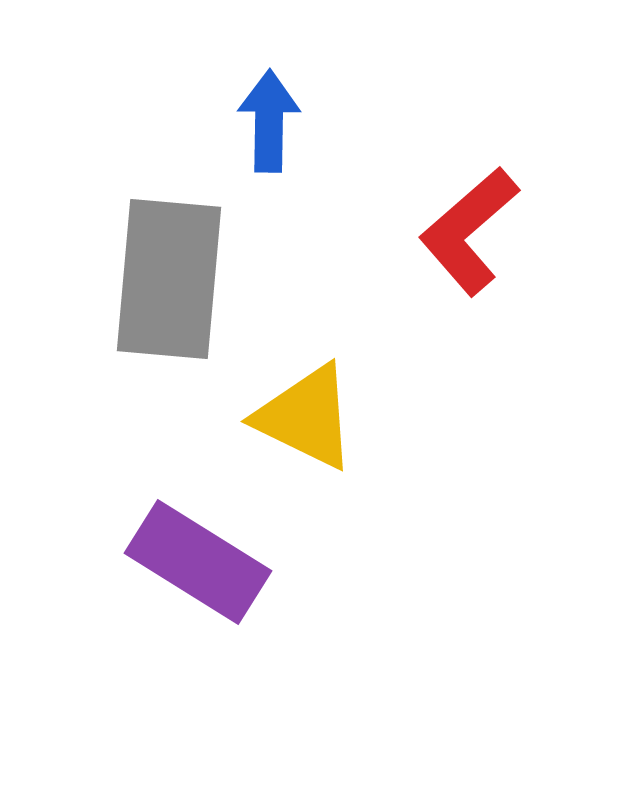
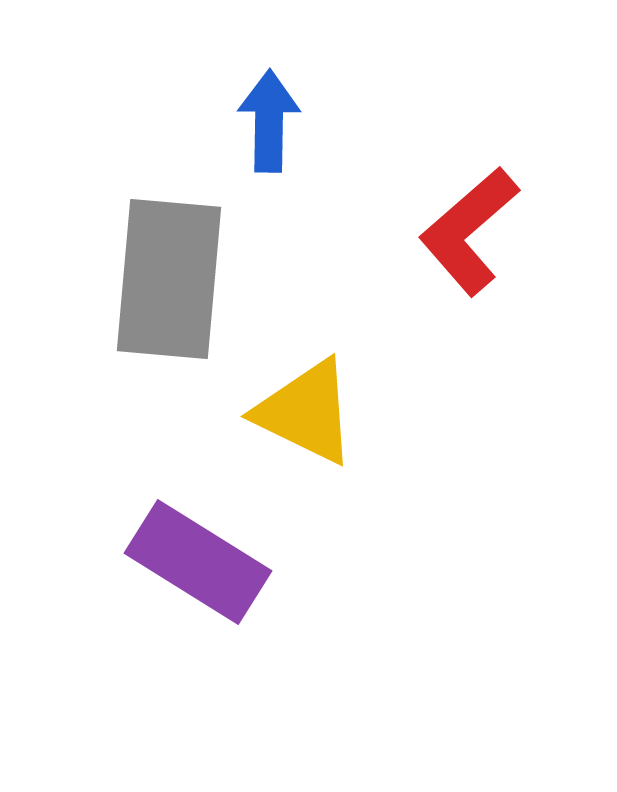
yellow triangle: moved 5 px up
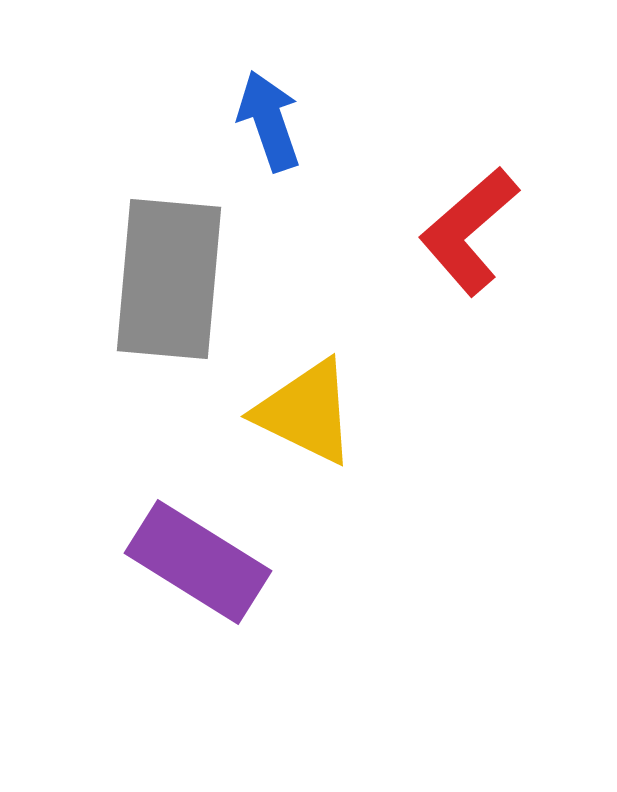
blue arrow: rotated 20 degrees counterclockwise
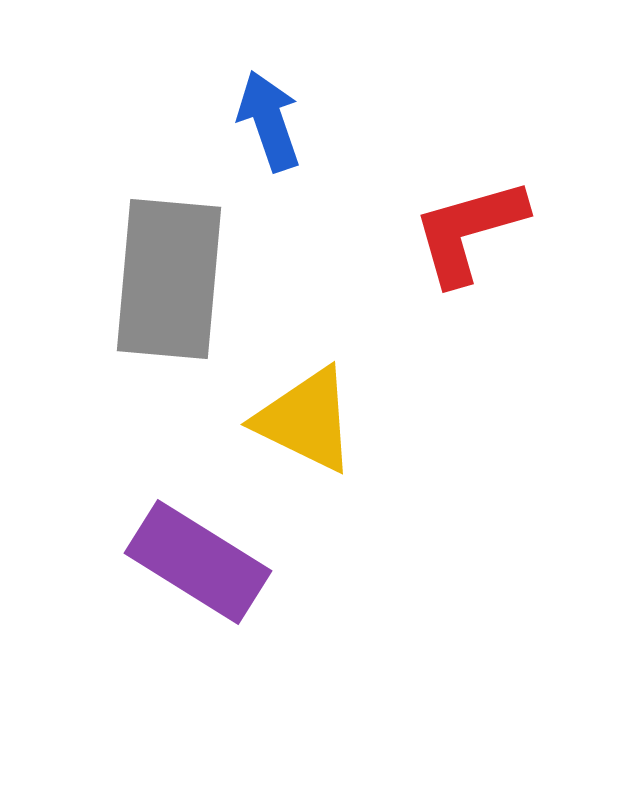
red L-shape: rotated 25 degrees clockwise
yellow triangle: moved 8 px down
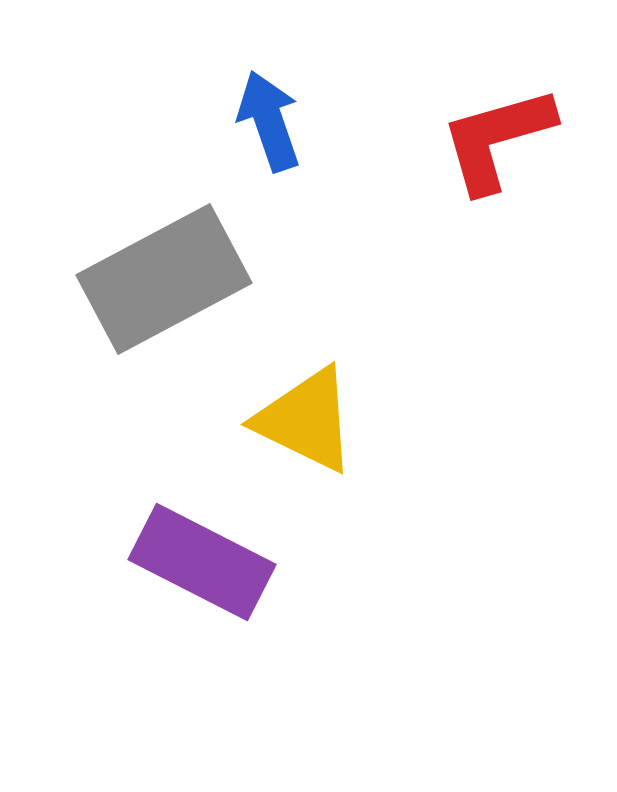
red L-shape: moved 28 px right, 92 px up
gray rectangle: moved 5 px left; rotated 57 degrees clockwise
purple rectangle: moved 4 px right; rotated 5 degrees counterclockwise
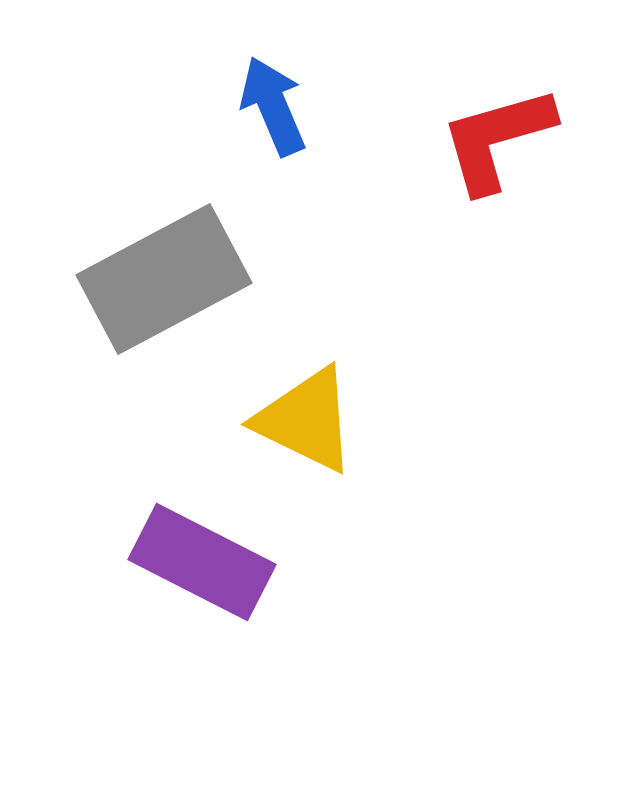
blue arrow: moved 4 px right, 15 px up; rotated 4 degrees counterclockwise
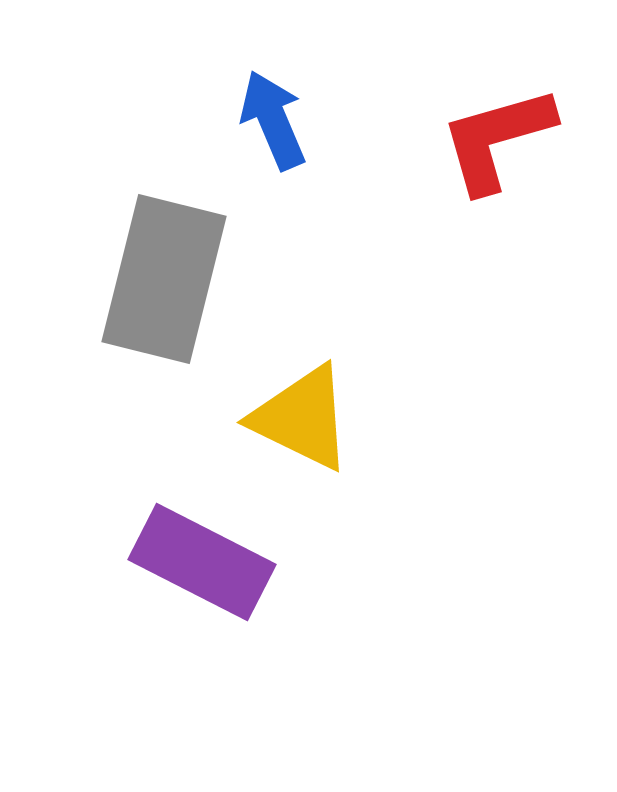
blue arrow: moved 14 px down
gray rectangle: rotated 48 degrees counterclockwise
yellow triangle: moved 4 px left, 2 px up
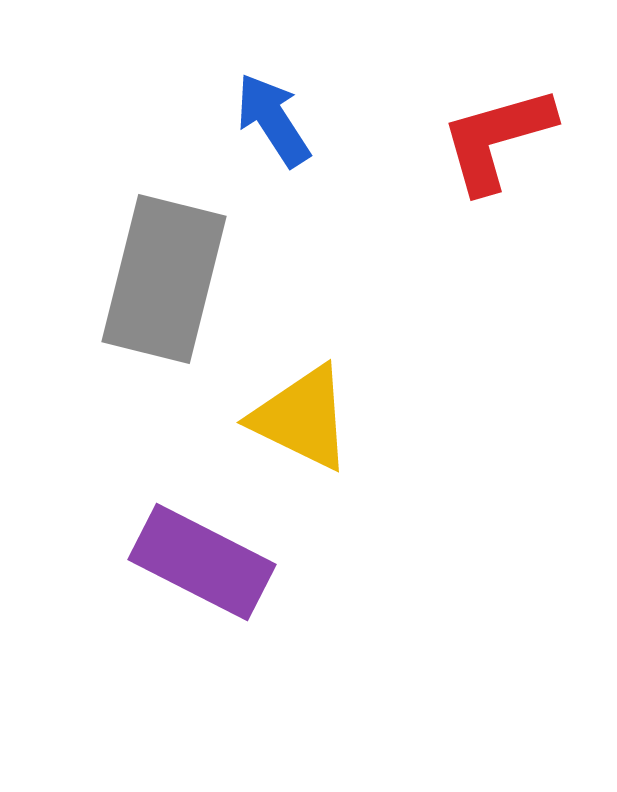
blue arrow: rotated 10 degrees counterclockwise
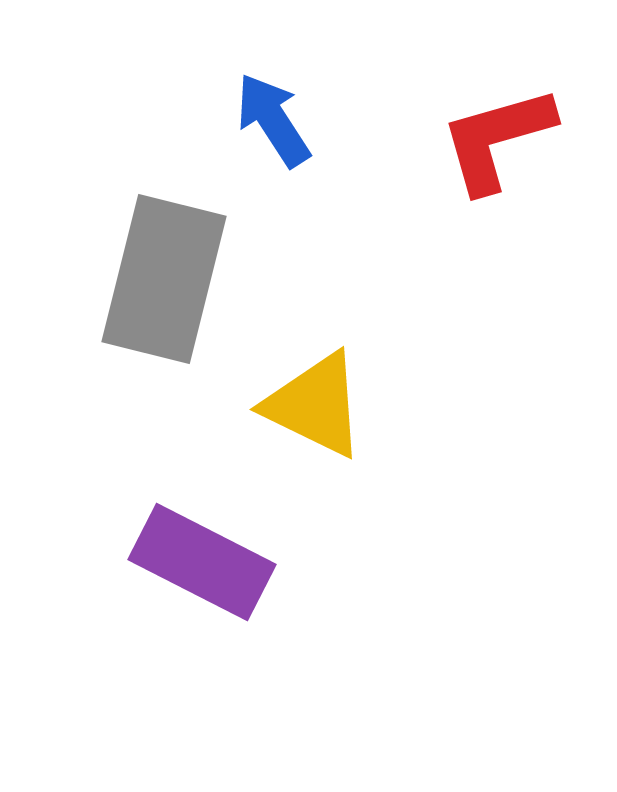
yellow triangle: moved 13 px right, 13 px up
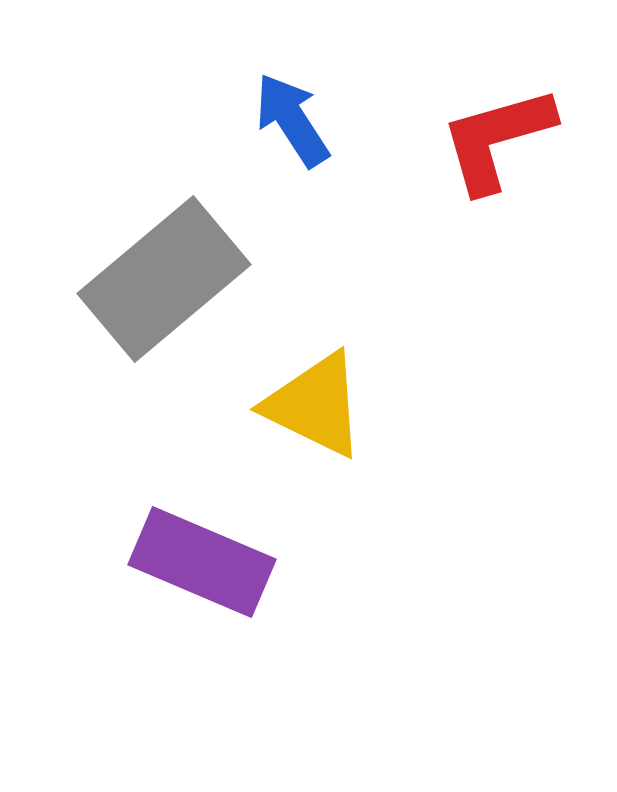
blue arrow: moved 19 px right
gray rectangle: rotated 36 degrees clockwise
purple rectangle: rotated 4 degrees counterclockwise
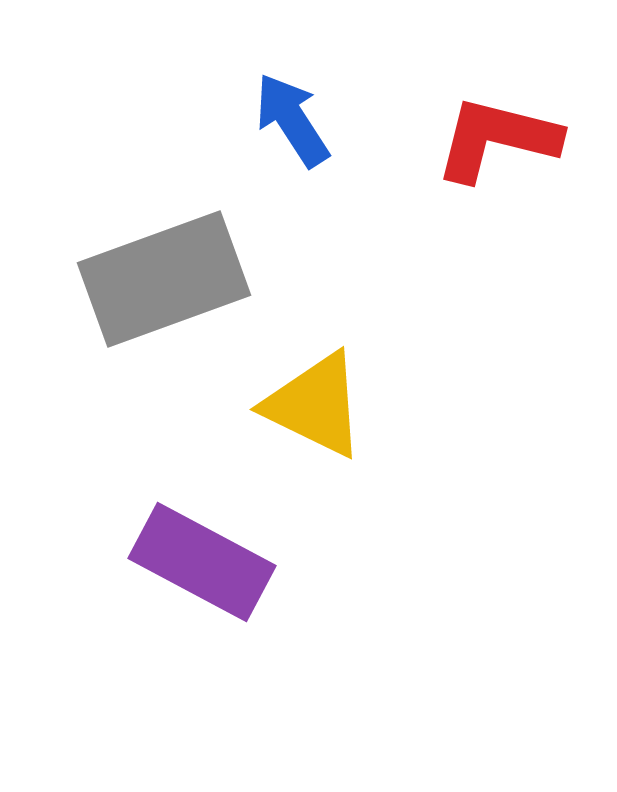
red L-shape: rotated 30 degrees clockwise
gray rectangle: rotated 20 degrees clockwise
purple rectangle: rotated 5 degrees clockwise
